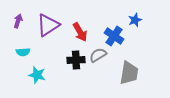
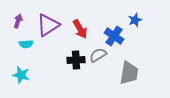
red arrow: moved 3 px up
cyan semicircle: moved 3 px right, 8 px up
cyan star: moved 16 px left
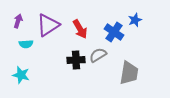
blue cross: moved 4 px up
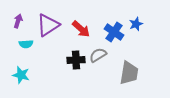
blue star: moved 1 px right, 4 px down
red arrow: moved 1 px right; rotated 18 degrees counterclockwise
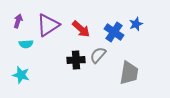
gray semicircle: rotated 18 degrees counterclockwise
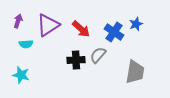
gray trapezoid: moved 6 px right, 1 px up
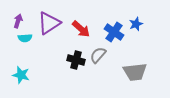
purple triangle: moved 1 px right, 2 px up
cyan semicircle: moved 1 px left, 6 px up
black cross: rotated 18 degrees clockwise
gray trapezoid: rotated 75 degrees clockwise
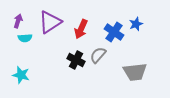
purple triangle: moved 1 px right, 1 px up
red arrow: rotated 72 degrees clockwise
black cross: rotated 12 degrees clockwise
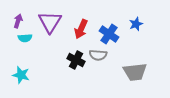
purple triangle: rotated 25 degrees counterclockwise
blue cross: moved 5 px left, 2 px down
gray semicircle: rotated 126 degrees counterclockwise
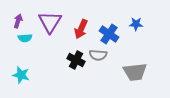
blue star: rotated 24 degrees clockwise
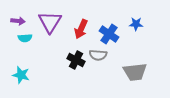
purple arrow: rotated 80 degrees clockwise
